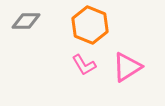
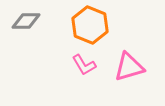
pink triangle: moved 2 px right; rotated 16 degrees clockwise
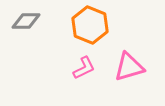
pink L-shape: moved 3 px down; rotated 85 degrees counterclockwise
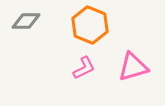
pink triangle: moved 4 px right
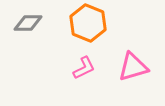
gray diamond: moved 2 px right, 2 px down
orange hexagon: moved 2 px left, 2 px up
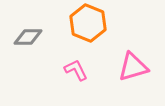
gray diamond: moved 14 px down
pink L-shape: moved 8 px left, 2 px down; rotated 90 degrees counterclockwise
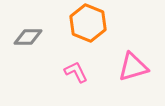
pink L-shape: moved 2 px down
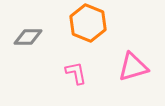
pink L-shape: moved 1 px down; rotated 15 degrees clockwise
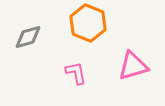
gray diamond: rotated 16 degrees counterclockwise
pink triangle: moved 1 px up
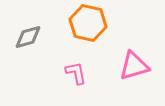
orange hexagon: rotated 9 degrees counterclockwise
pink triangle: moved 1 px right
